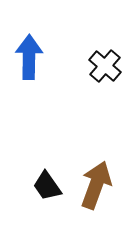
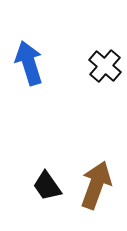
blue arrow: moved 6 px down; rotated 18 degrees counterclockwise
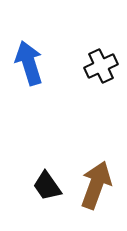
black cross: moved 4 px left; rotated 24 degrees clockwise
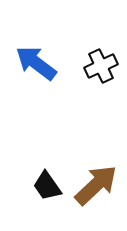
blue arrow: moved 7 px right; rotated 36 degrees counterclockwise
brown arrow: rotated 27 degrees clockwise
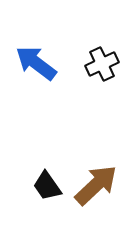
black cross: moved 1 px right, 2 px up
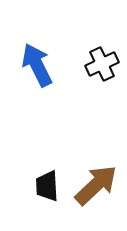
blue arrow: moved 1 px right, 2 px down; rotated 27 degrees clockwise
black trapezoid: rotated 32 degrees clockwise
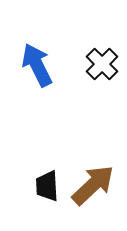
black cross: rotated 20 degrees counterclockwise
brown arrow: moved 3 px left
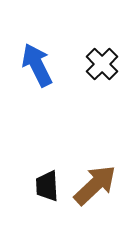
brown arrow: moved 2 px right
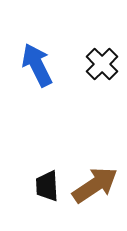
brown arrow: rotated 9 degrees clockwise
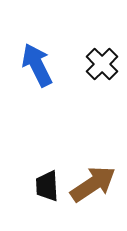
brown arrow: moved 2 px left, 1 px up
